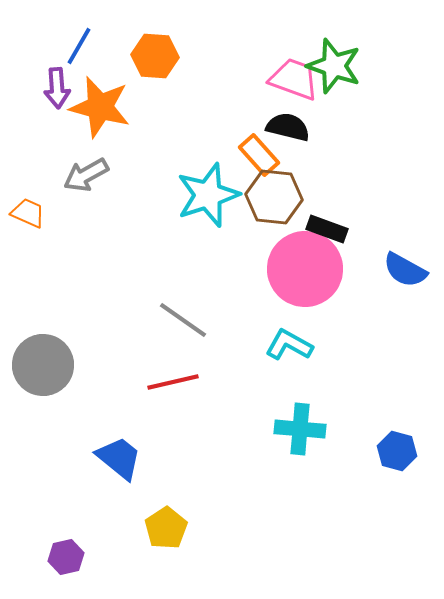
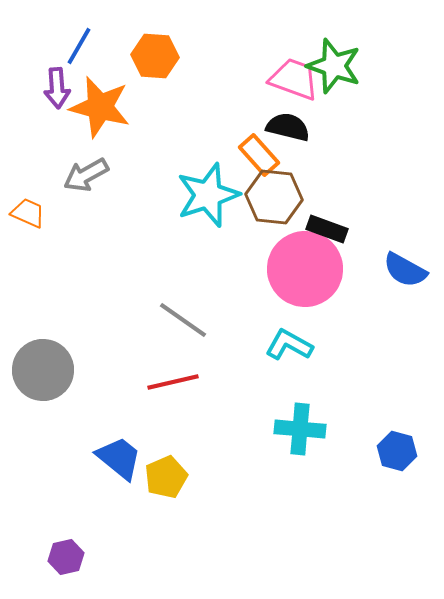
gray circle: moved 5 px down
yellow pentagon: moved 51 px up; rotated 9 degrees clockwise
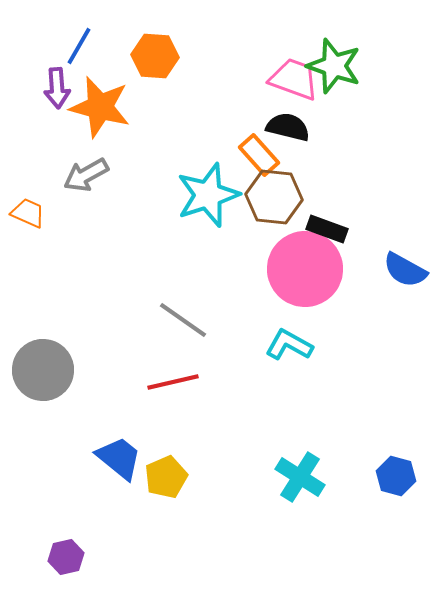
cyan cross: moved 48 px down; rotated 27 degrees clockwise
blue hexagon: moved 1 px left, 25 px down
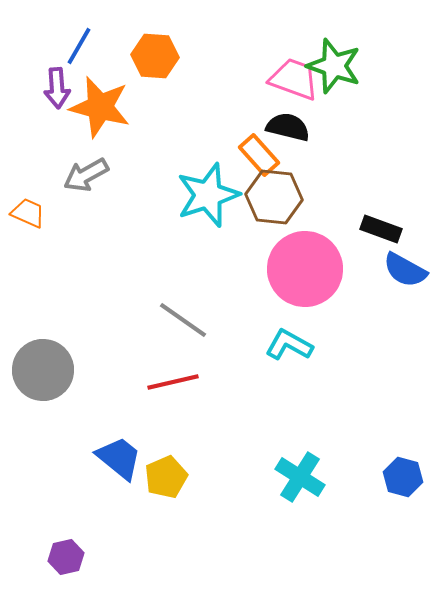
black rectangle: moved 54 px right
blue hexagon: moved 7 px right, 1 px down
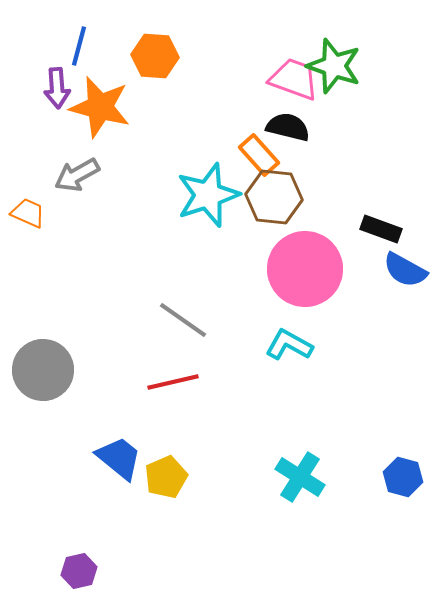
blue line: rotated 15 degrees counterclockwise
gray arrow: moved 9 px left
purple hexagon: moved 13 px right, 14 px down
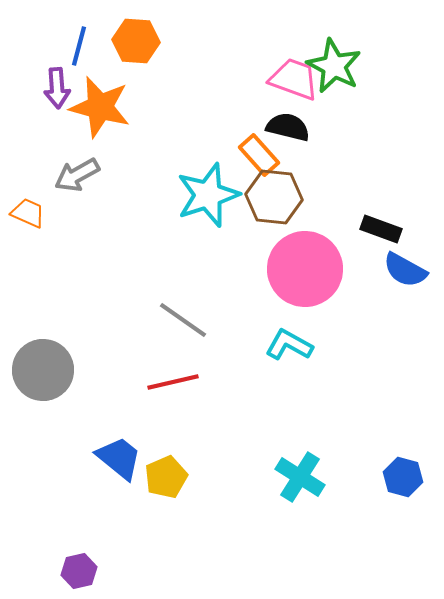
orange hexagon: moved 19 px left, 15 px up
green star: rotated 8 degrees clockwise
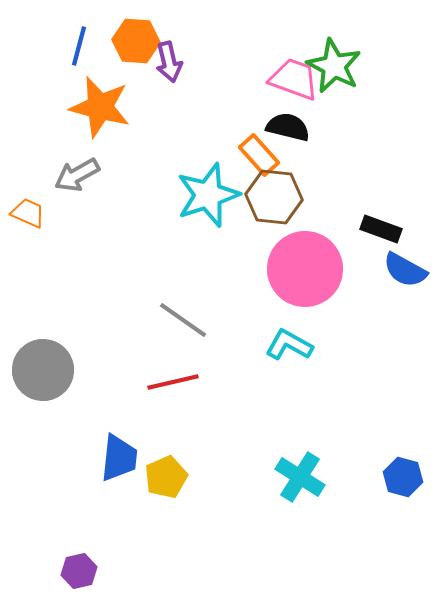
purple arrow: moved 112 px right, 26 px up; rotated 9 degrees counterclockwise
blue trapezoid: rotated 57 degrees clockwise
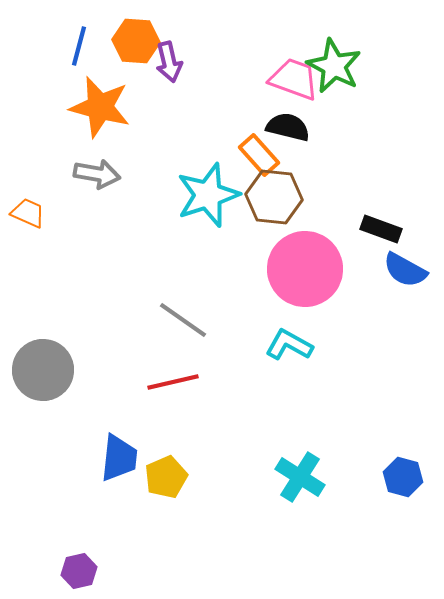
gray arrow: moved 20 px right, 1 px up; rotated 141 degrees counterclockwise
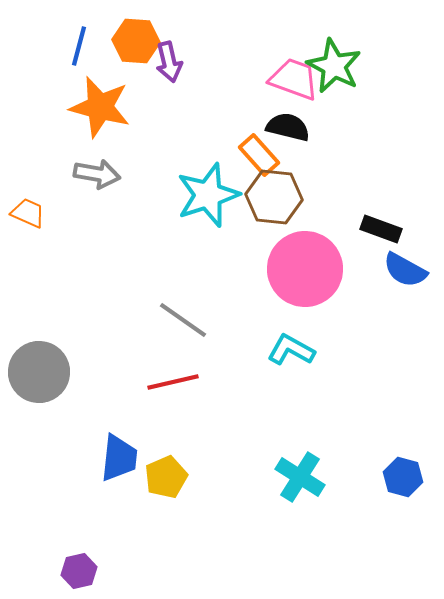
cyan L-shape: moved 2 px right, 5 px down
gray circle: moved 4 px left, 2 px down
